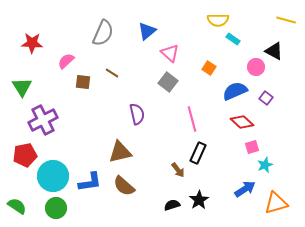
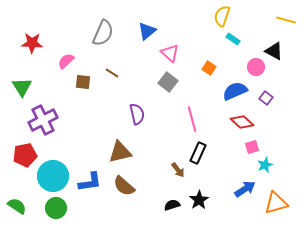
yellow semicircle: moved 4 px right, 4 px up; rotated 110 degrees clockwise
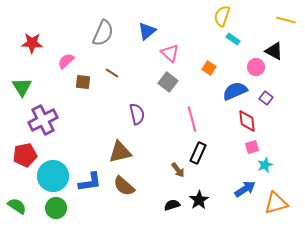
red diamond: moved 5 px right, 1 px up; rotated 40 degrees clockwise
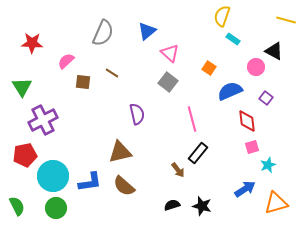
blue semicircle: moved 5 px left
black rectangle: rotated 15 degrees clockwise
cyan star: moved 3 px right
black star: moved 3 px right, 6 px down; rotated 24 degrees counterclockwise
green semicircle: rotated 30 degrees clockwise
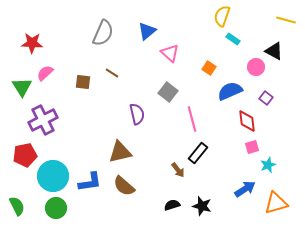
pink semicircle: moved 21 px left, 12 px down
gray square: moved 10 px down
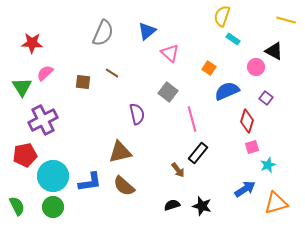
blue semicircle: moved 3 px left
red diamond: rotated 25 degrees clockwise
green circle: moved 3 px left, 1 px up
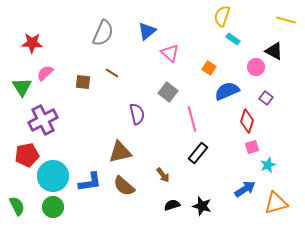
red pentagon: moved 2 px right
brown arrow: moved 15 px left, 5 px down
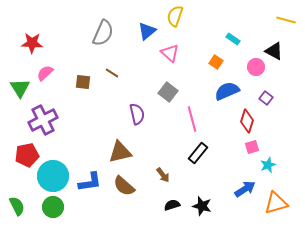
yellow semicircle: moved 47 px left
orange square: moved 7 px right, 6 px up
green triangle: moved 2 px left, 1 px down
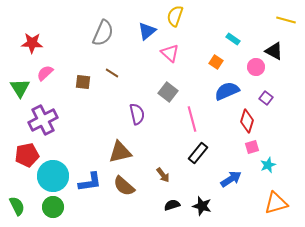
blue arrow: moved 14 px left, 10 px up
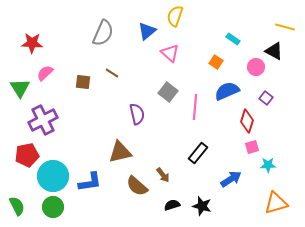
yellow line: moved 1 px left, 7 px down
pink line: moved 3 px right, 12 px up; rotated 20 degrees clockwise
cyan star: rotated 21 degrees clockwise
brown semicircle: moved 13 px right
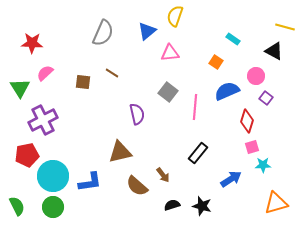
pink triangle: rotated 48 degrees counterclockwise
pink circle: moved 9 px down
cyan star: moved 5 px left
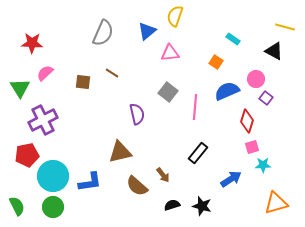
pink circle: moved 3 px down
